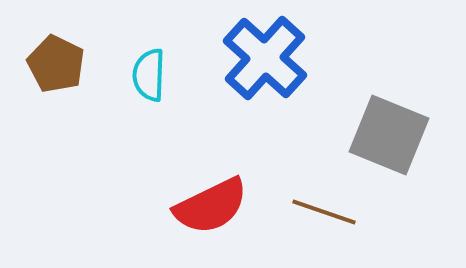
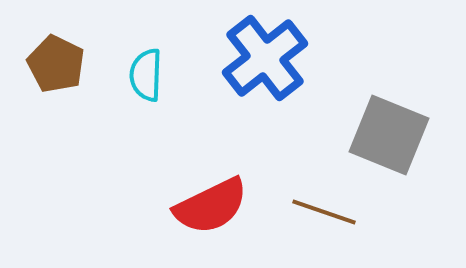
blue cross: rotated 10 degrees clockwise
cyan semicircle: moved 3 px left
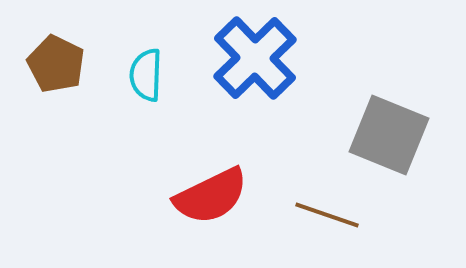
blue cross: moved 10 px left; rotated 6 degrees counterclockwise
red semicircle: moved 10 px up
brown line: moved 3 px right, 3 px down
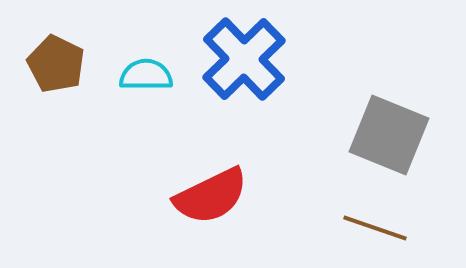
blue cross: moved 11 px left, 1 px down
cyan semicircle: rotated 88 degrees clockwise
brown line: moved 48 px right, 13 px down
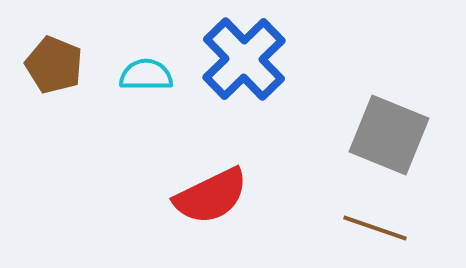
brown pentagon: moved 2 px left, 1 px down; rotated 4 degrees counterclockwise
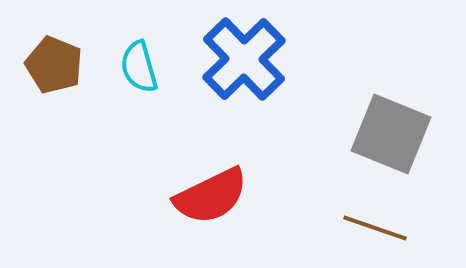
cyan semicircle: moved 7 px left, 8 px up; rotated 106 degrees counterclockwise
gray square: moved 2 px right, 1 px up
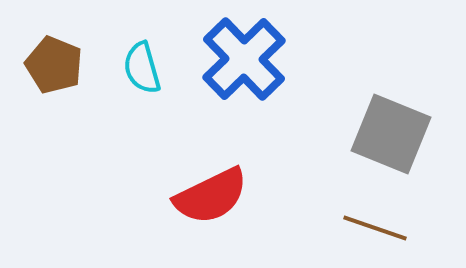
cyan semicircle: moved 3 px right, 1 px down
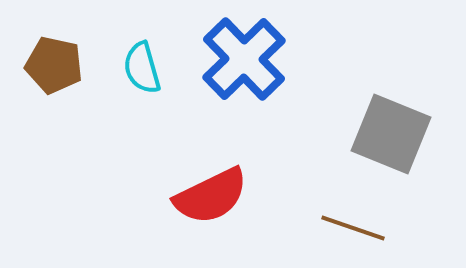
brown pentagon: rotated 10 degrees counterclockwise
brown line: moved 22 px left
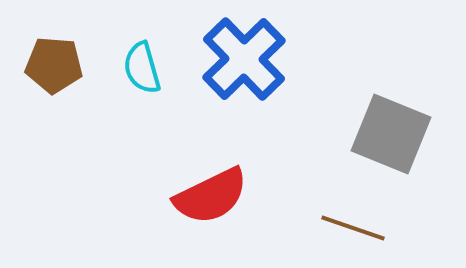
brown pentagon: rotated 8 degrees counterclockwise
